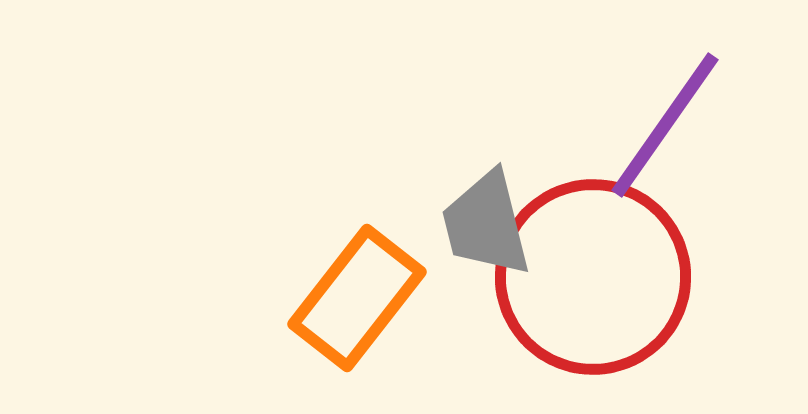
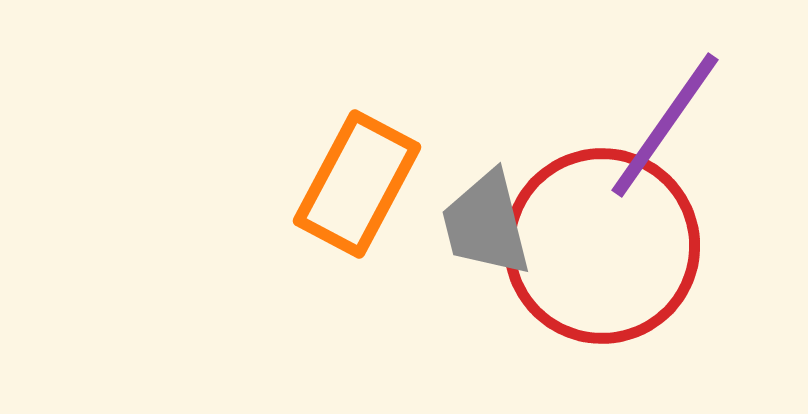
red circle: moved 9 px right, 31 px up
orange rectangle: moved 114 px up; rotated 10 degrees counterclockwise
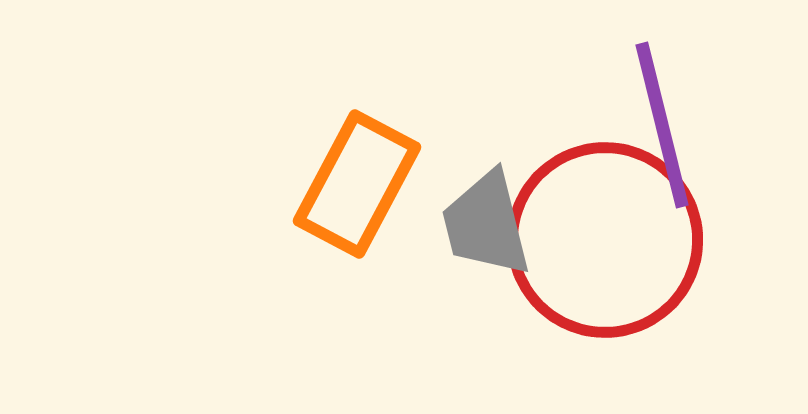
purple line: moved 3 px left; rotated 49 degrees counterclockwise
red circle: moved 3 px right, 6 px up
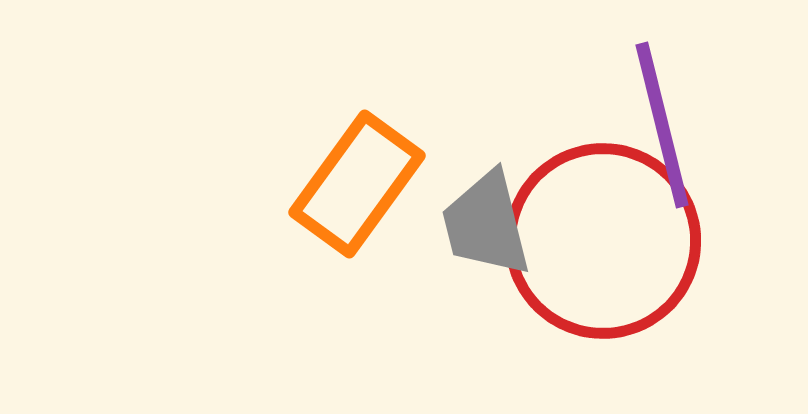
orange rectangle: rotated 8 degrees clockwise
red circle: moved 2 px left, 1 px down
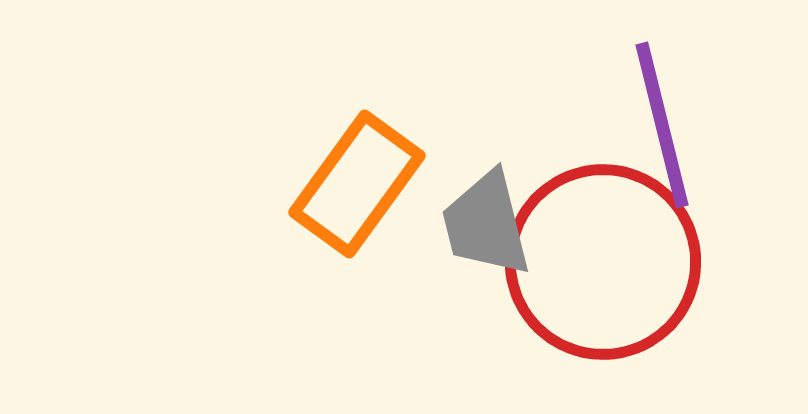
red circle: moved 21 px down
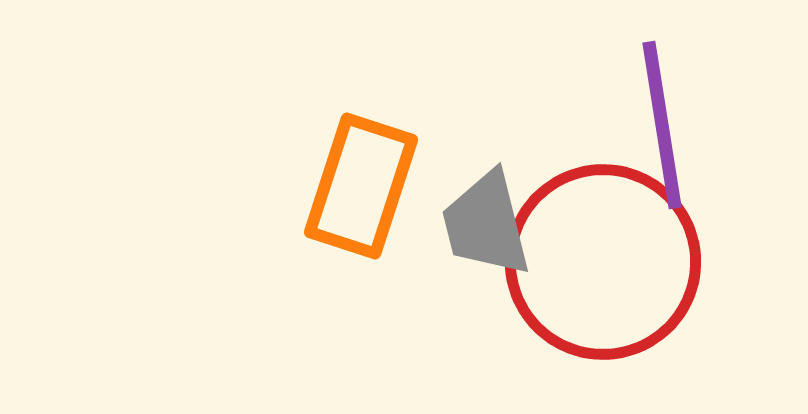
purple line: rotated 5 degrees clockwise
orange rectangle: moved 4 px right, 2 px down; rotated 18 degrees counterclockwise
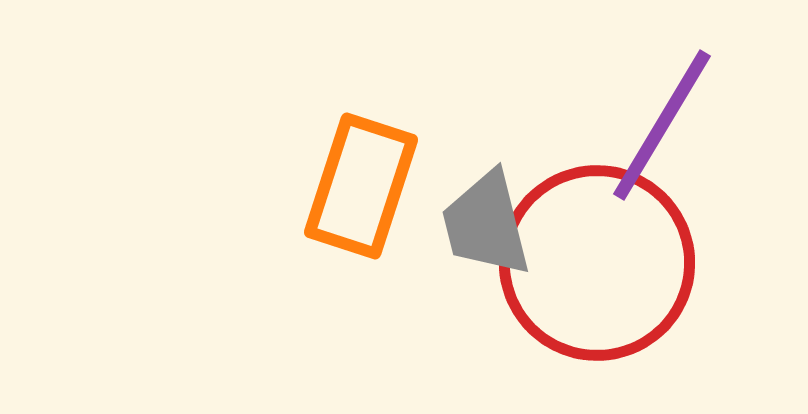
purple line: rotated 40 degrees clockwise
red circle: moved 6 px left, 1 px down
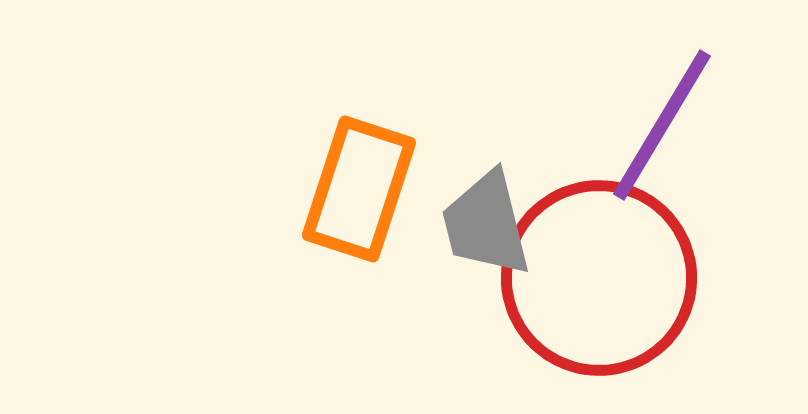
orange rectangle: moved 2 px left, 3 px down
red circle: moved 2 px right, 15 px down
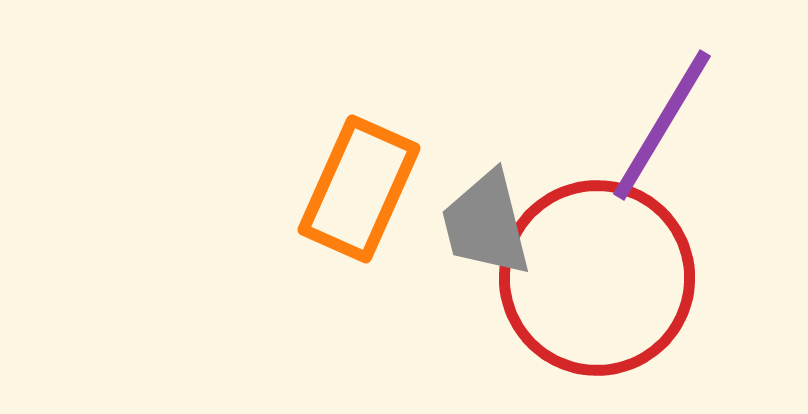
orange rectangle: rotated 6 degrees clockwise
red circle: moved 2 px left
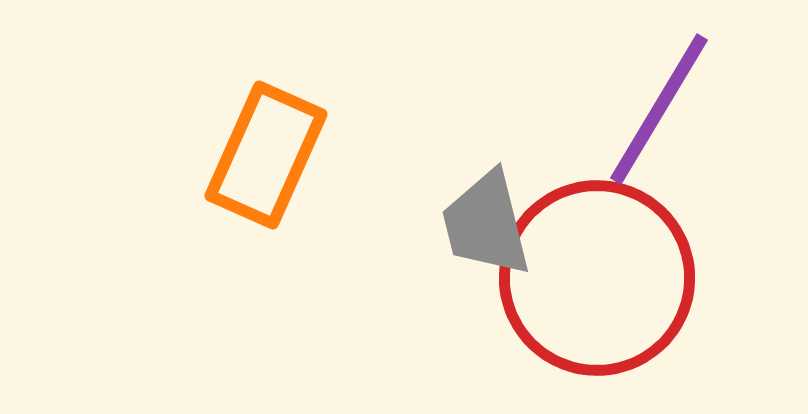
purple line: moved 3 px left, 16 px up
orange rectangle: moved 93 px left, 34 px up
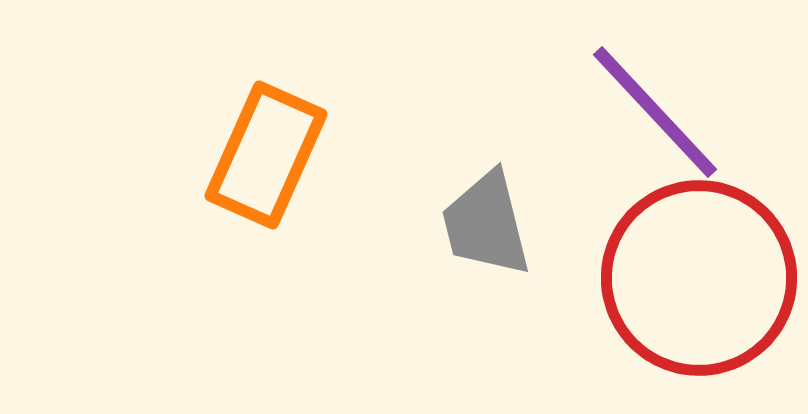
purple line: moved 4 px left, 3 px down; rotated 74 degrees counterclockwise
red circle: moved 102 px right
